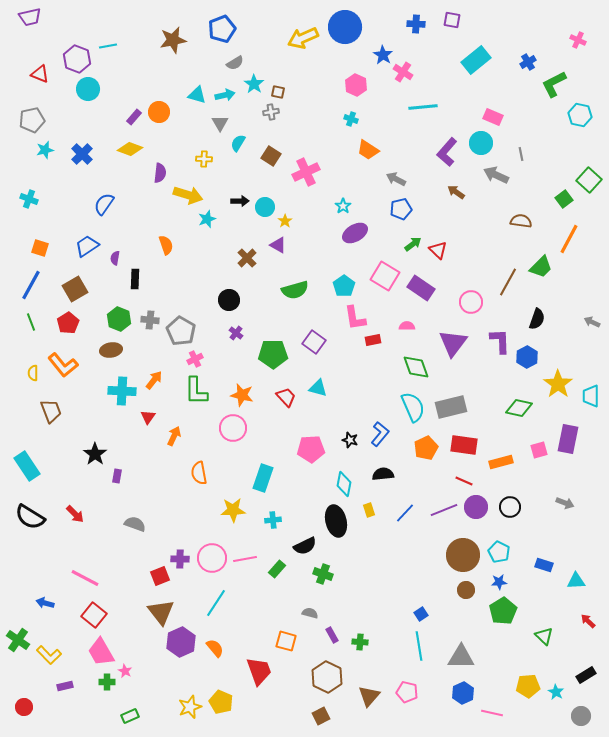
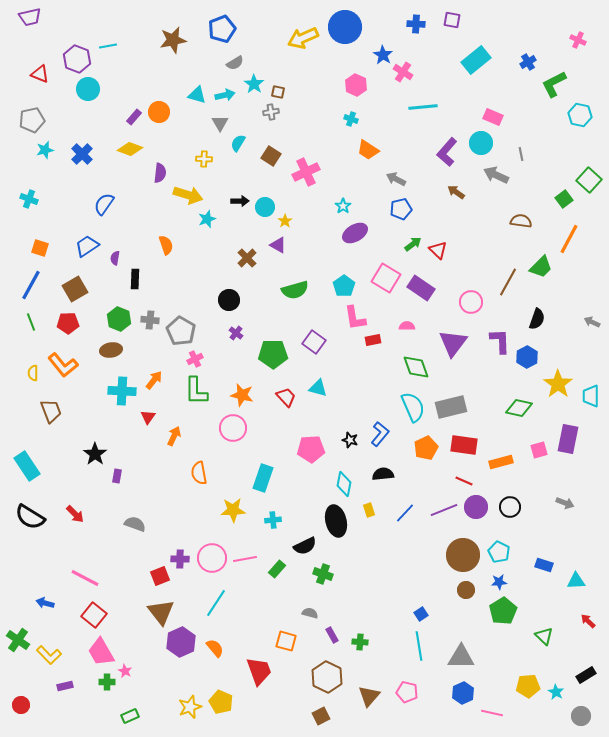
pink square at (385, 276): moved 1 px right, 2 px down
red pentagon at (68, 323): rotated 30 degrees clockwise
red circle at (24, 707): moved 3 px left, 2 px up
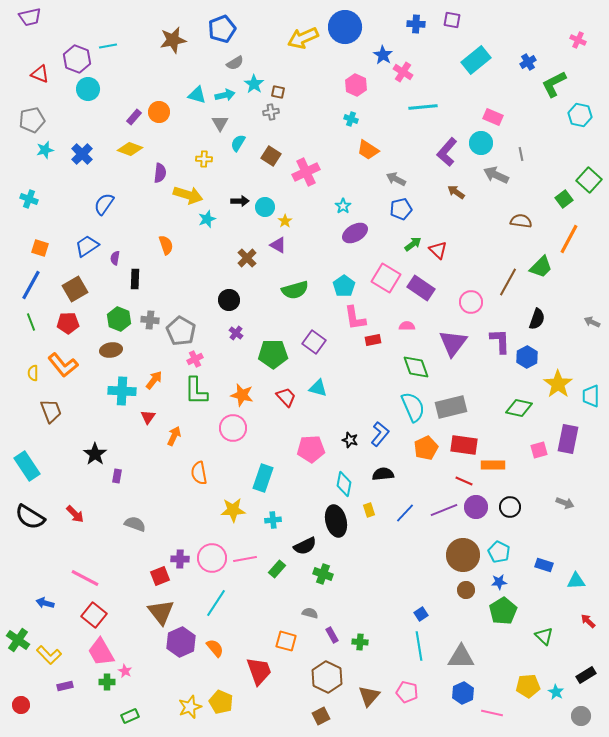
orange rectangle at (501, 462): moved 8 px left, 3 px down; rotated 15 degrees clockwise
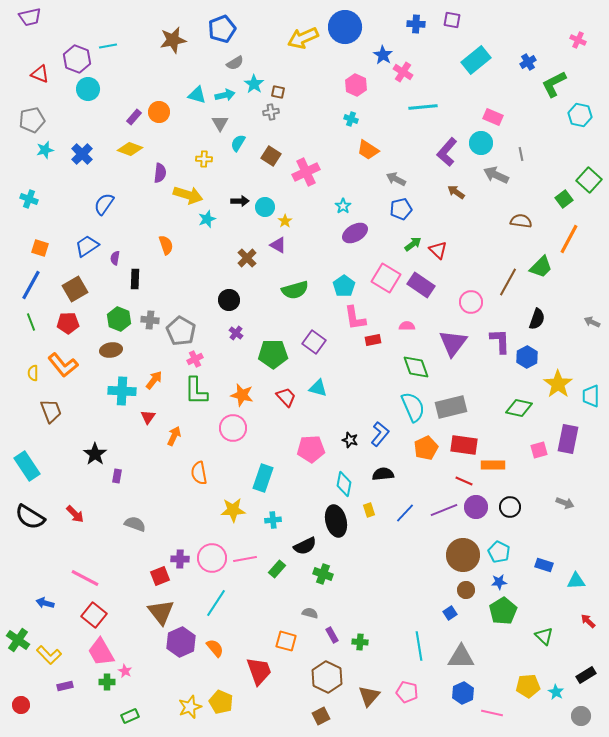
purple rectangle at (421, 288): moved 3 px up
blue square at (421, 614): moved 29 px right, 1 px up
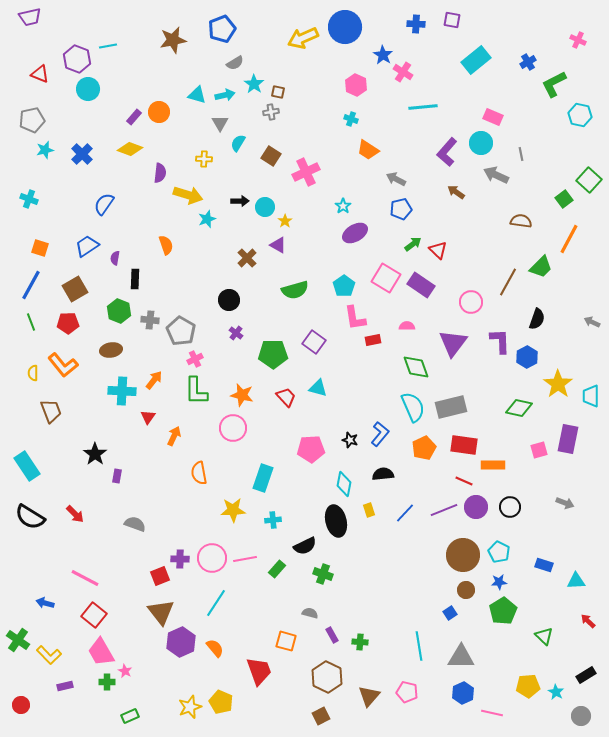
green hexagon at (119, 319): moved 8 px up
orange pentagon at (426, 448): moved 2 px left
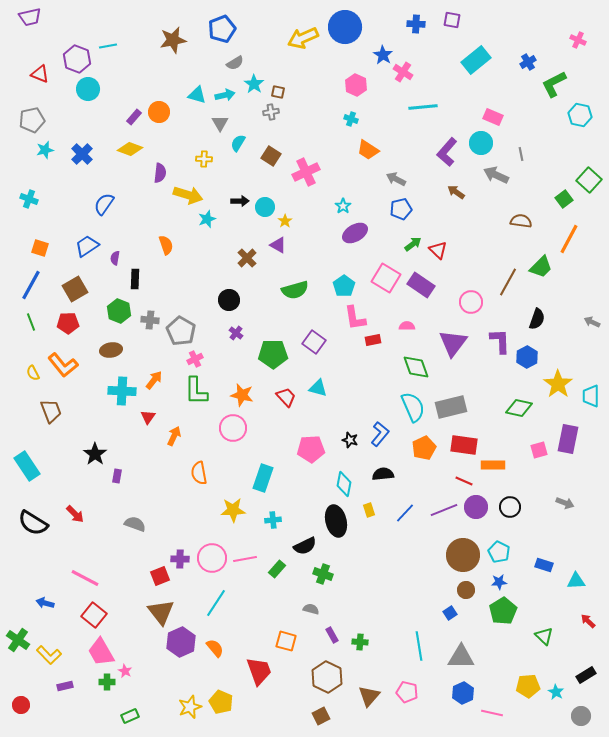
yellow semicircle at (33, 373): rotated 28 degrees counterclockwise
black semicircle at (30, 517): moved 3 px right, 6 px down
gray semicircle at (310, 613): moved 1 px right, 4 px up
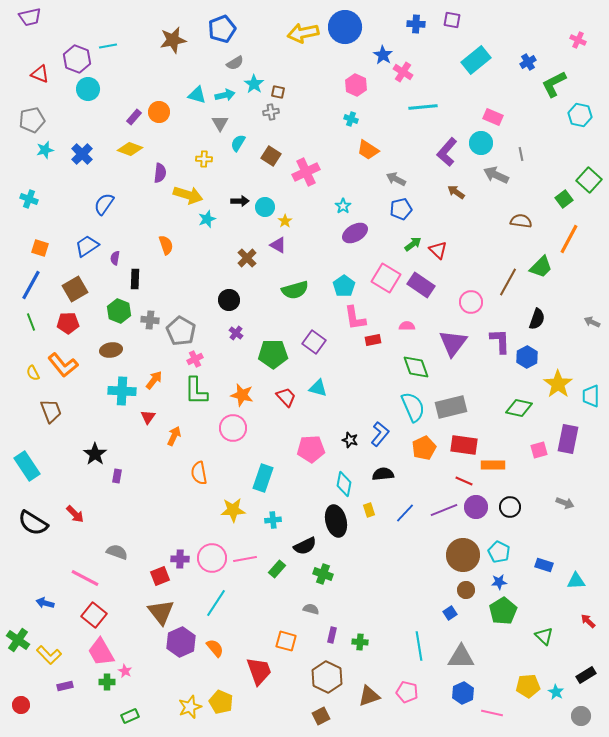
yellow arrow at (303, 38): moved 5 px up; rotated 12 degrees clockwise
gray semicircle at (135, 524): moved 18 px left, 28 px down
purple rectangle at (332, 635): rotated 42 degrees clockwise
brown triangle at (369, 696): rotated 30 degrees clockwise
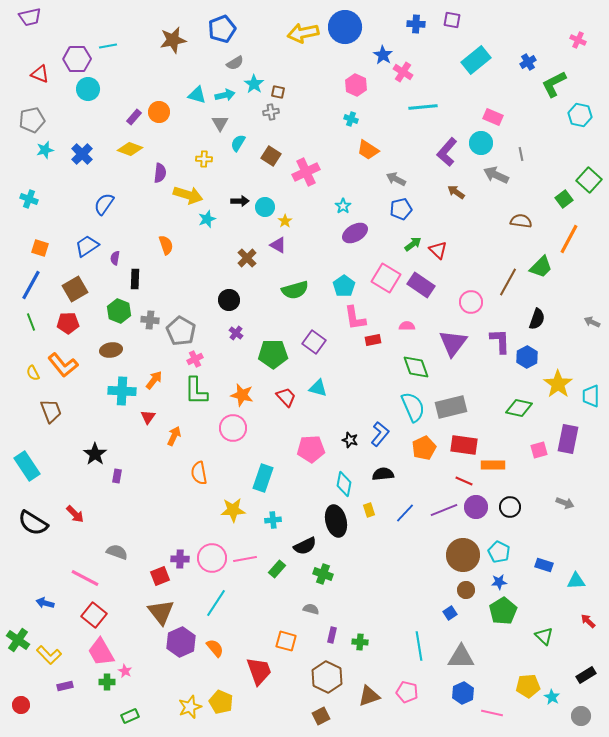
purple hexagon at (77, 59): rotated 20 degrees counterclockwise
cyan star at (556, 692): moved 4 px left, 5 px down
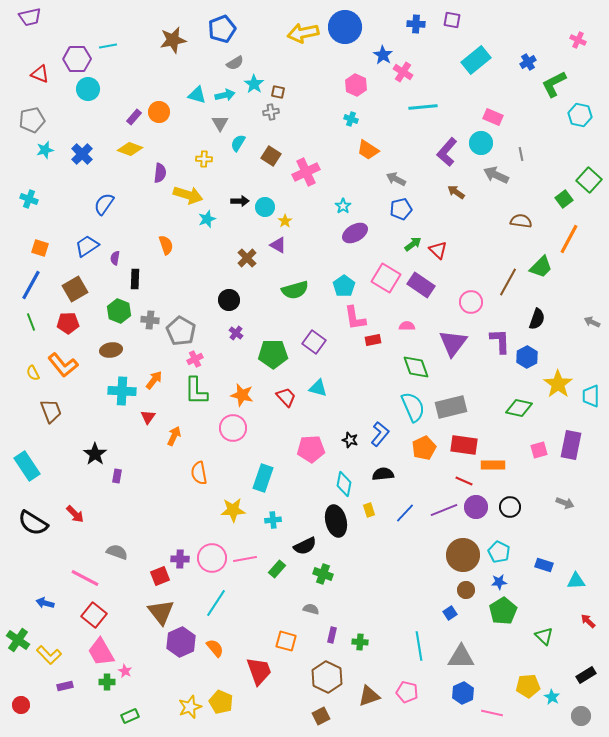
purple rectangle at (568, 439): moved 3 px right, 6 px down
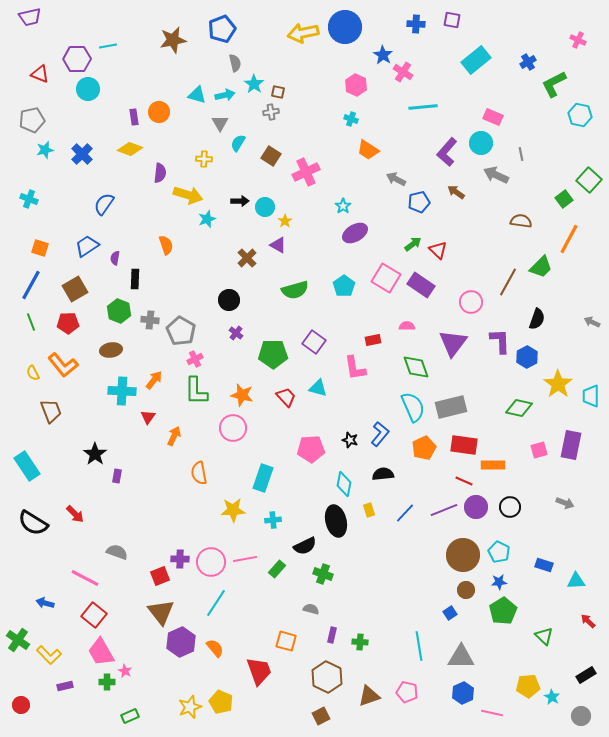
gray semicircle at (235, 63): rotated 72 degrees counterclockwise
purple rectangle at (134, 117): rotated 49 degrees counterclockwise
blue pentagon at (401, 209): moved 18 px right, 7 px up
pink L-shape at (355, 318): moved 50 px down
pink circle at (212, 558): moved 1 px left, 4 px down
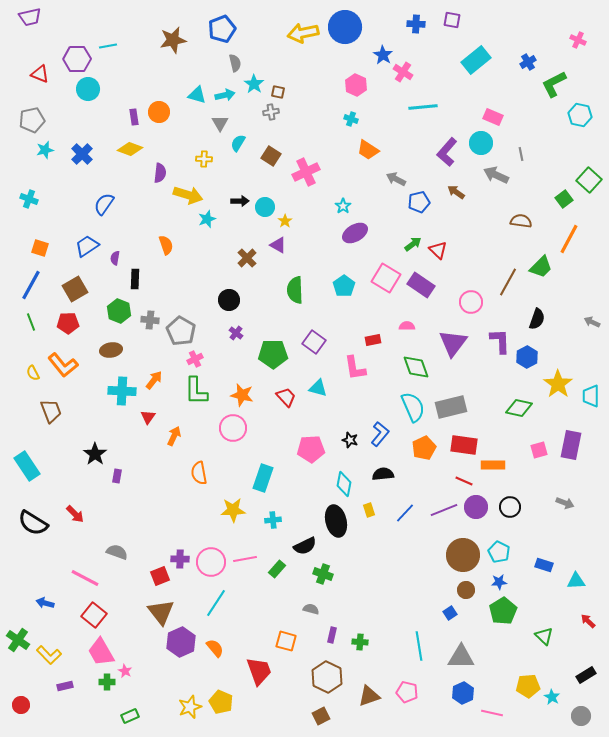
green semicircle at (295, 290): rotated 104 degrees clockwise
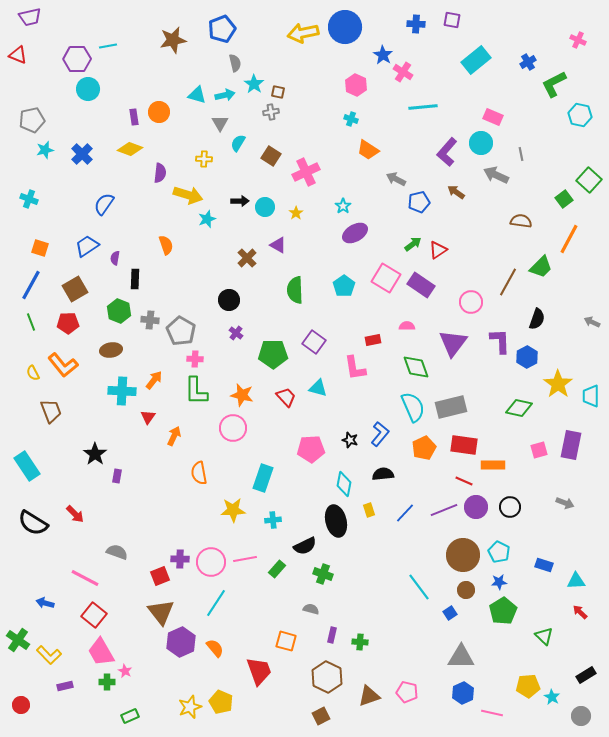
red triangle at (40, 74): moved 22 px left, 19 px up
yellow star at (285, 221): moved 11 px right, 8 px up
red triangle at (438, 250): rotated 42 degrees clockwise
pink cross at (195, 359): rotated 28 degrees clockwise
red arrow at (588, 621): moved 8 px left, 9 px up
cyan line at (419, 646): moved 59 px up; rotated 28 degrees counterclockwise
